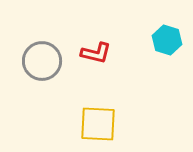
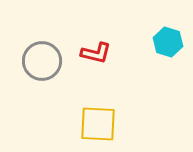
cyan hexagon: moved 1 px right, 2 px down
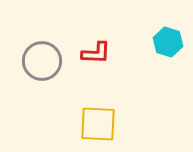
red L-shape: rotated 12 degrees counterclockwise
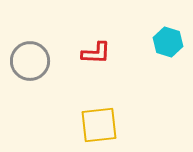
gray circle: moved 12 px left
yellow square: moved 1 px right, 1 px down; rotated 9 degrees counterclockwise
